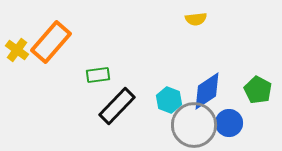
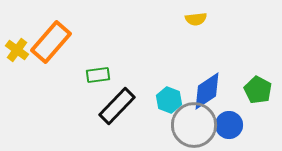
blue circle: moved 2 px down
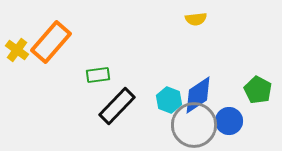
blue diamond: moved 9 px left, 4 px down
blue circle: moved 4 px up
